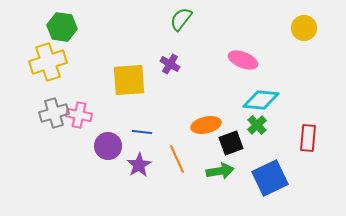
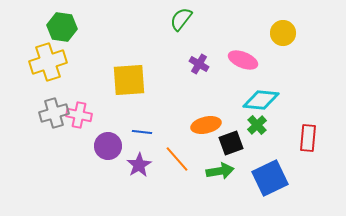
yellow circle: moved 21 px left, 5 px down
purple cross: moved 29 px right
orange line: rotated 16 degrees counterclockwise
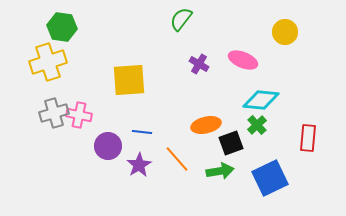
yellow circle: moved 2 px right, 1 px up
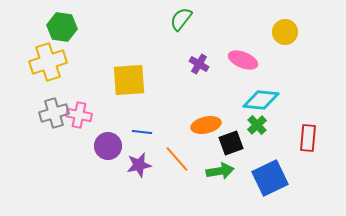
purple star: rotated 20 degrees clockwise
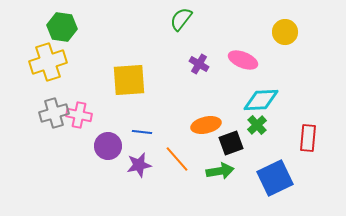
cyan diamond: rotated 9 degrees counterclockwise
blue square: moved 5 px right
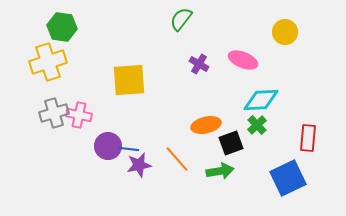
blue line: moved 13 px left, 17 px down
blue square: moved 13 px right
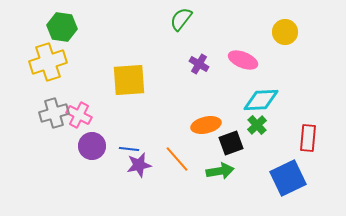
pink cross: rotated 15 degrees clockwise
purple circle: moved 16 px left
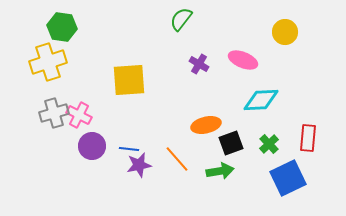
green cross: moved 12 px right, 19 px down
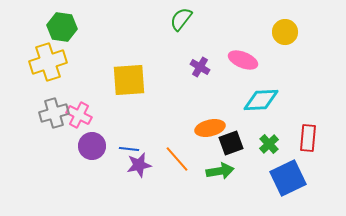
purple cross: moved 1 px right, 3 px down
orange ellipse: moved 4 px right, 3 px down
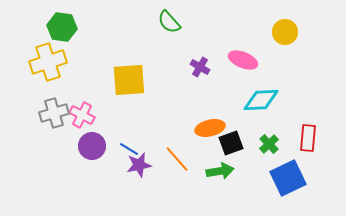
green semicircle: moved 12 px left, 3 px down; rotated 80 degrees counterclockwise
pink cross: moved 3 px right
blue line: rotated 24 degrees clockwise
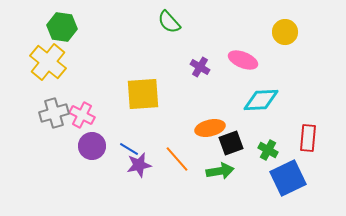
yellow cross: rotated 33 degrees counterclockwise
yellow square: moved 14 px right, 14 px down
green cross: moved 1 px left, 6 px down; rotated 18 degrees counterclockwise
